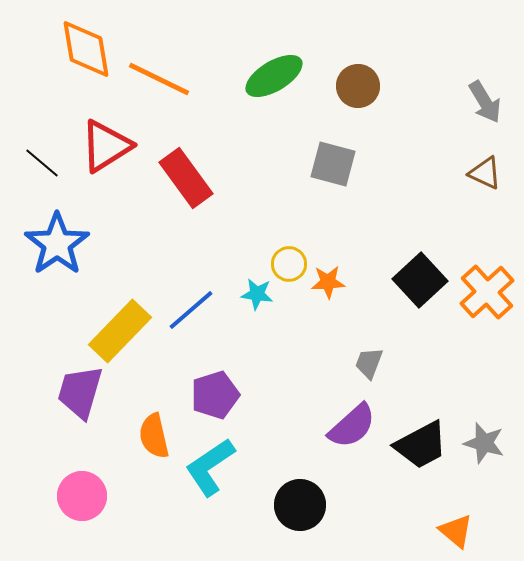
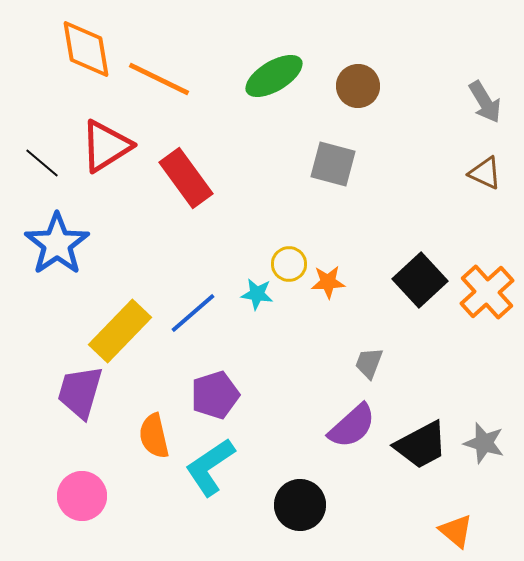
blue line: moved 2 px right, 3 px down
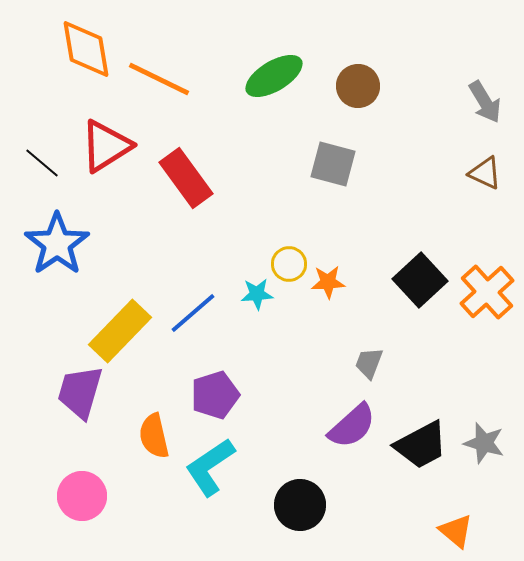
cyan star: rotated 12 degrees counterclockwise
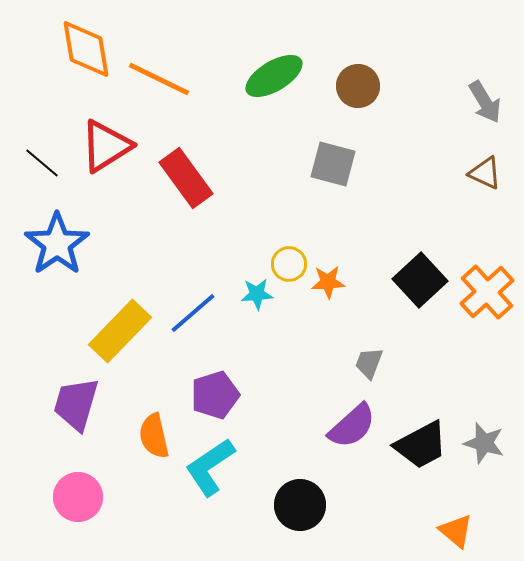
purple trapezoid: moved 4 px left, 12 px down
pink circle: moved 4 px left, 1 px down
